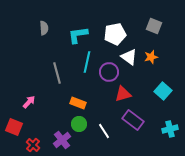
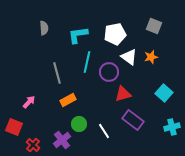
cyan square: moved 1 px right, 2 px down
orange rectangle: moved 10 px left, 3 px up; rotated 49 degrees counterclockwise
cyan cross: moved 2 px right, 2 px up
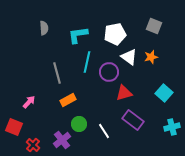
red triangle: moved 1 px right, 1 px up
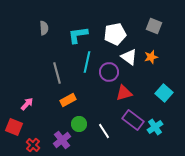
pink arrow: moved 2 px left, 2 px down
cyan cross: moved 17 px left; rotated 21 degrees counterclockwise
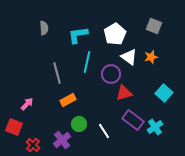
white pentagon: rotated 20 degrees counterclockwise
purple circle: moved 2 px right, 2 px down
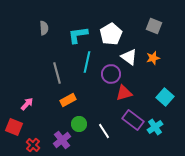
white pentagon: moved 4 px left
orange star: moved 2 px right, 1 px down
cyan square: moved 1 px right, 4 px down
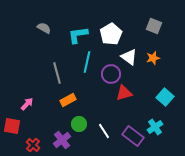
gray semicircle: rotated 56 degrees counterclockwise
purple rectangle: moved 16 px down
red square: moved 2 px left, 1 px up; rotated 12 degrees counterclockwise
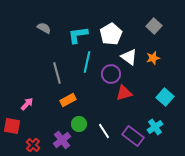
gray square: rotated 21 degrees clockwise
